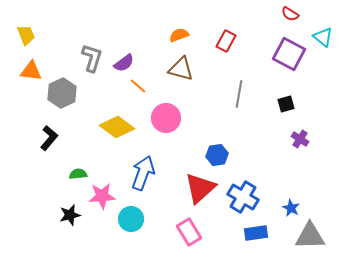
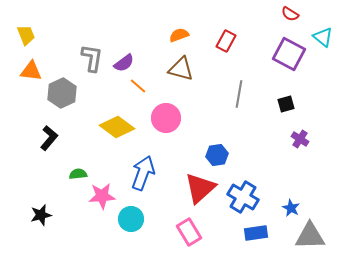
gray L-shape: rotated 8 degrees counterclockwise
black star: moved 29 px left
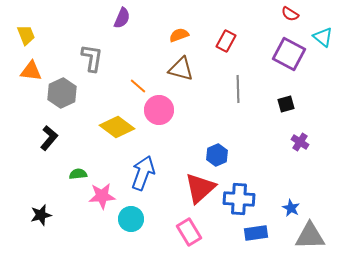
purple semicircle: moved 2 px left, 45 px up; rotated 30 degrees counterclockwise
gray line: moved 1 px left, 5 px up; rotated 12 degrees counterclockwise
pink circle: moved 7 px left, 8 px up
purple cross: moved 3 px down
blue hexagon: rotated 15 degrees counterclockwise
blue cross: moved 4 px left, 2 px down; rotated 28 degrees counterclockwise
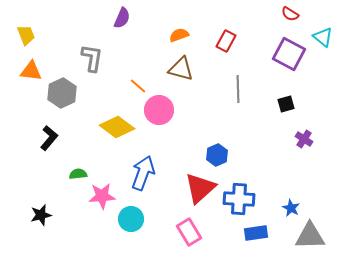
purple cross: moved 4 px right, 3 px up
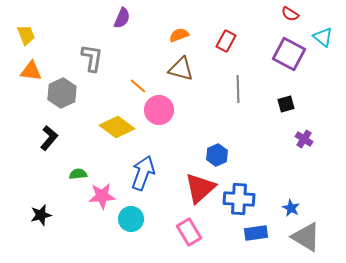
gray triangle: moved 4 px left, 1 px down; rotated 32 degrees clockwise
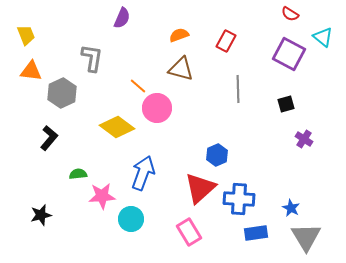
pink circle: moved 2 px left, 2 px up
gray triangle: rotated 28 degrees clockwise
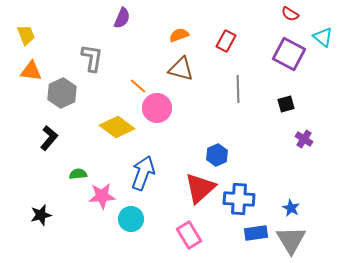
pink rectangle: moved 3 px down
gray triangle: moved 15 px left, 3 px down
